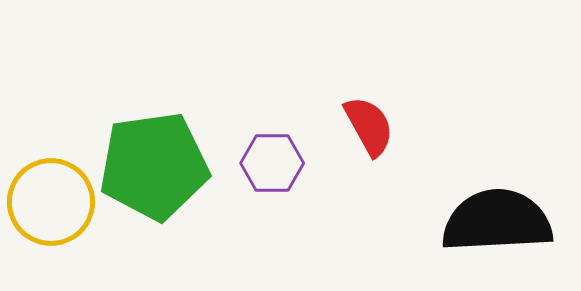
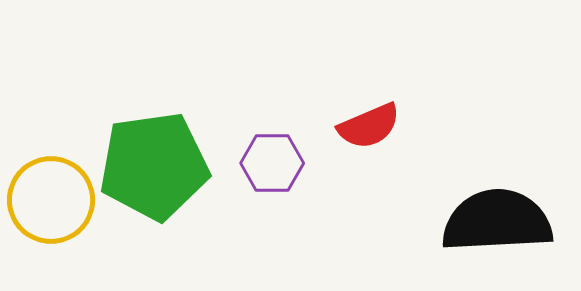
red semicircle: rotated 96 degrees clockwise
yellow circle: moved 2 px up
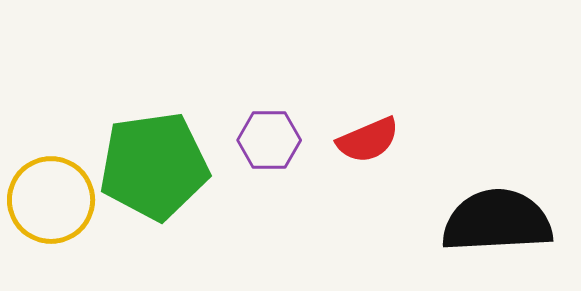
red semicircle: moved 1 px left, 14 px down
purple hexagon: moved 3 px left, 23 px up
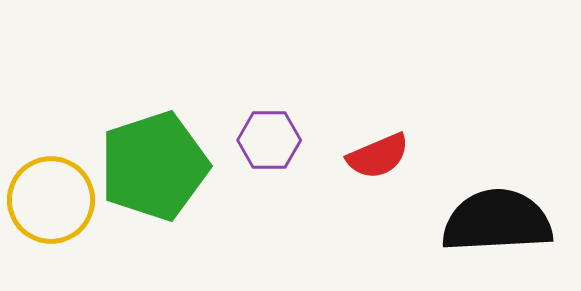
red semicircle: moved 10 px right, 16 px down
green pentagon: rotated 10 degrees counterclockwise
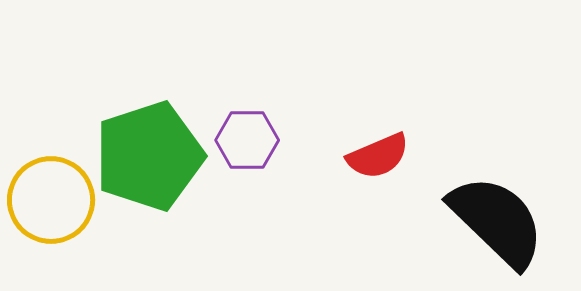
purple hexagon: moved 22 px left
green pentagon: moved 5 px left, 10 px up
black semicircle: rotated 47 degrees clockwise
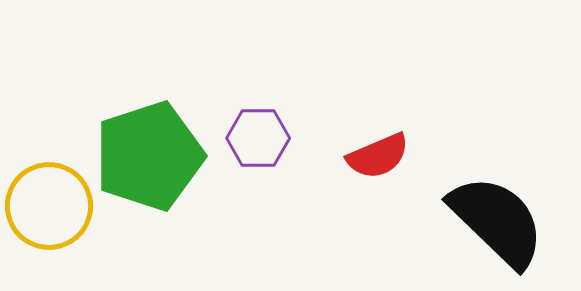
purple hexagon: moved 11 px right, 2 px up
yellow circle: moved 2 px left, 6 px down
